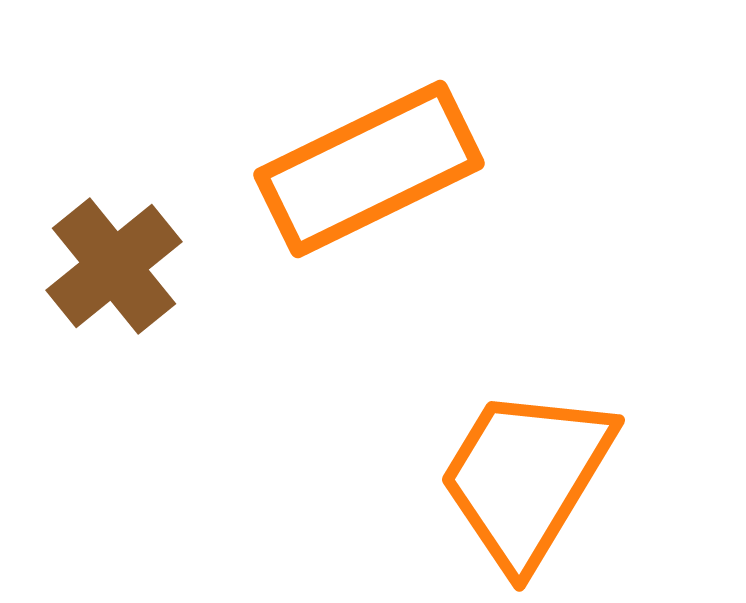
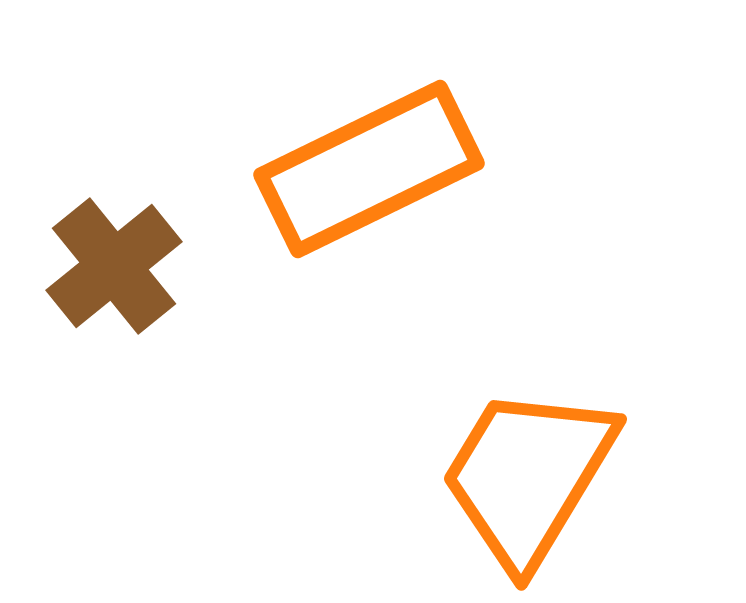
orange trapezoid: moved 2 px right, 1 px up
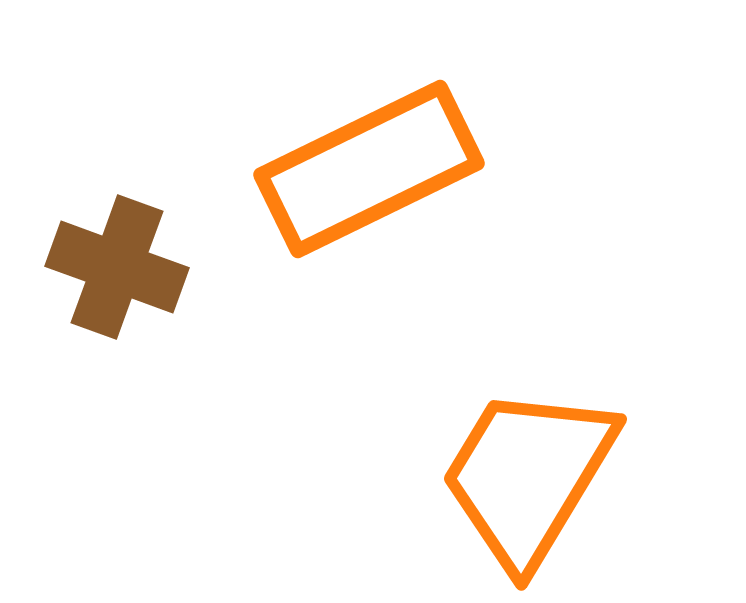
brown cross: moved 3 px right, 1 px down; rotated 31 degrees counterclockwise
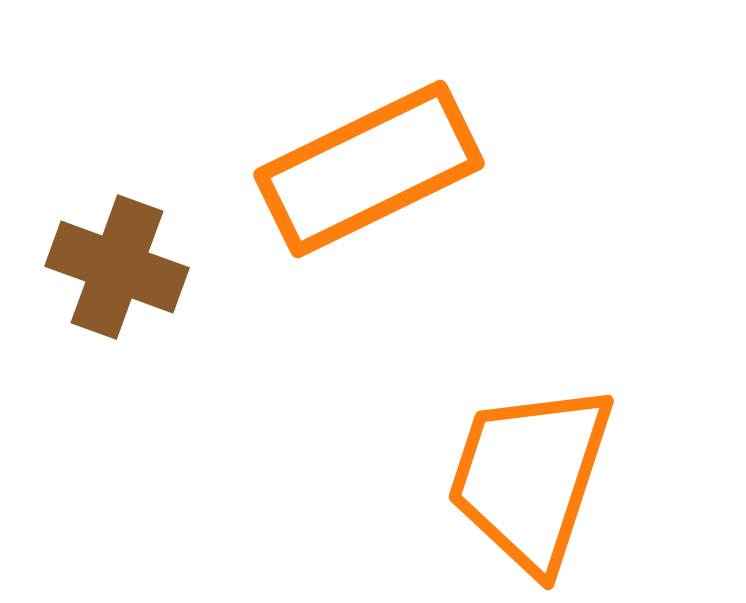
orange trapezoid: moved 2 px right, 1 px down; rotated 13 degrees counterclockwise
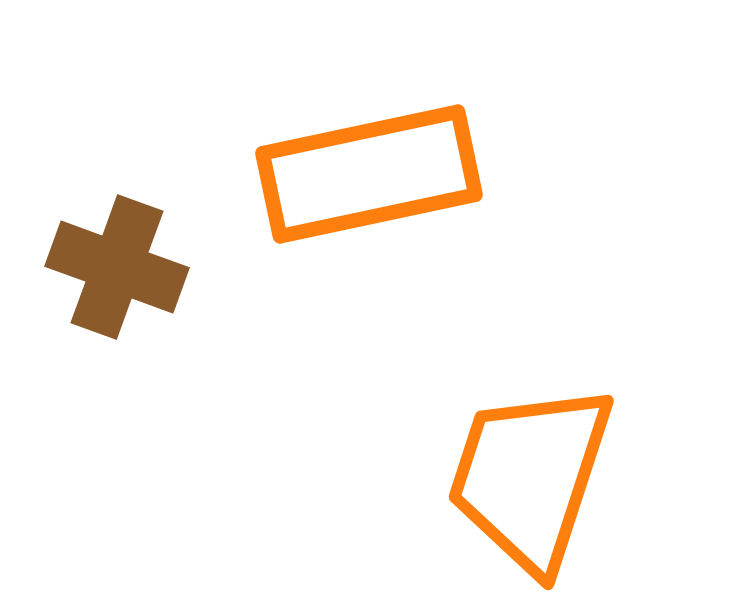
orange rectangle: moved 5 px down; rotated 14 degrees clockwise
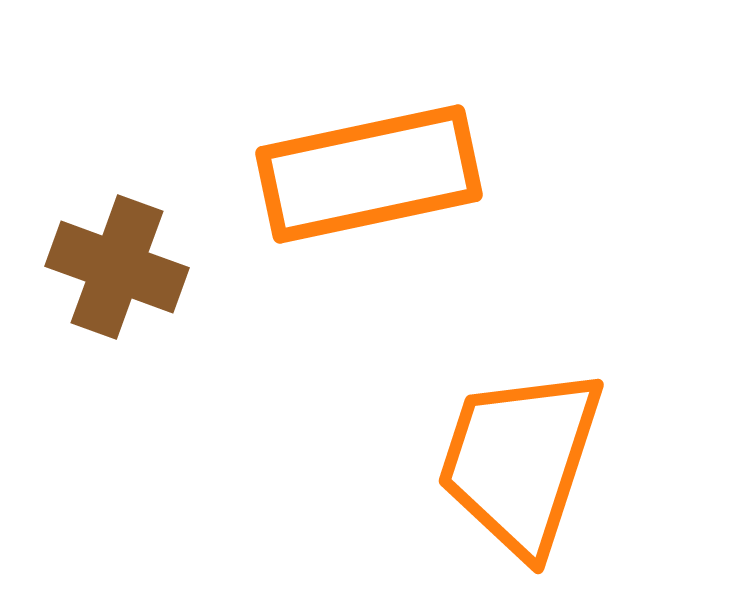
orange trapezoid: moved 10 px left, 16 px up
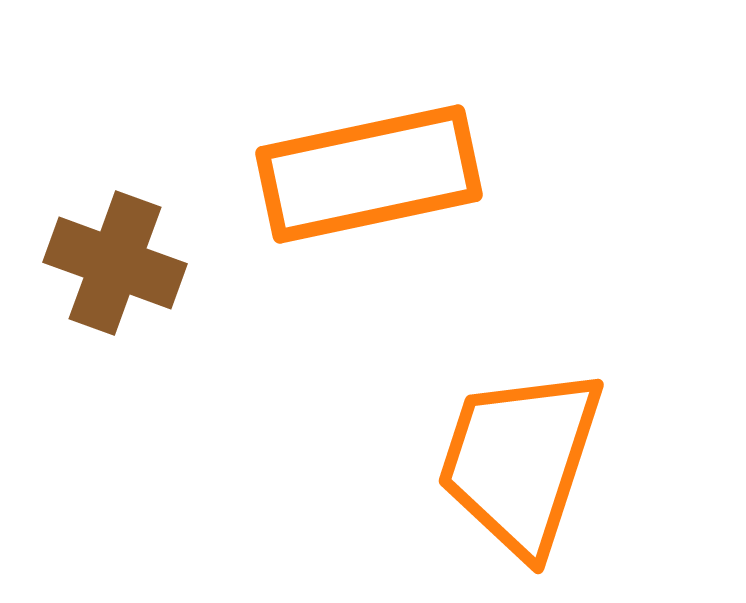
brown cross: moved 2 px left, 4 px up
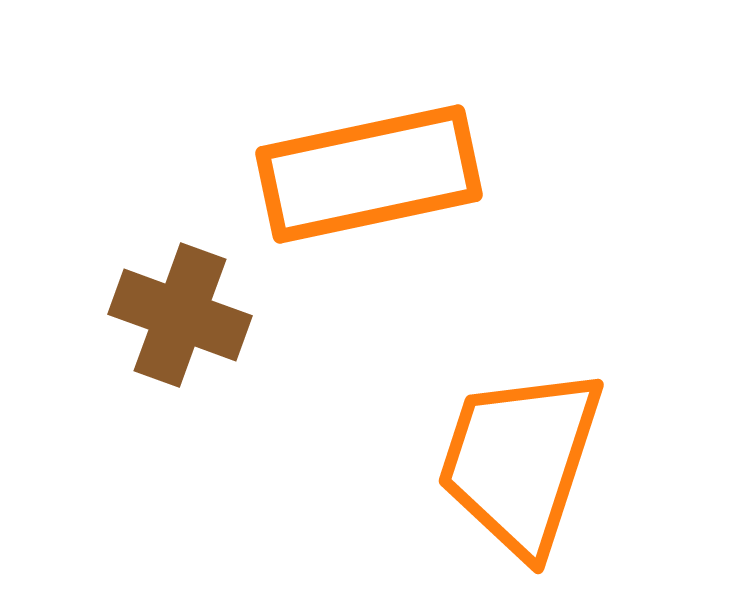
brown cross: moved 65 px right, 52 px down
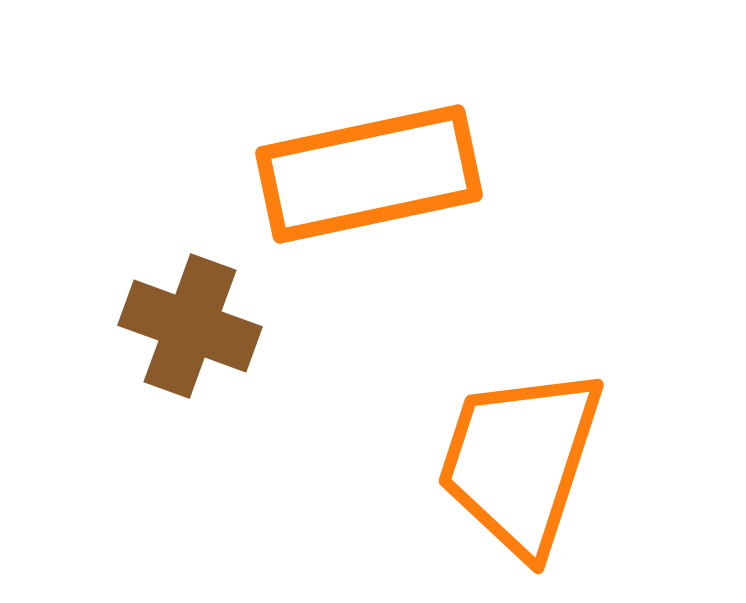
brown cross: moved 10 px right, 11 px down
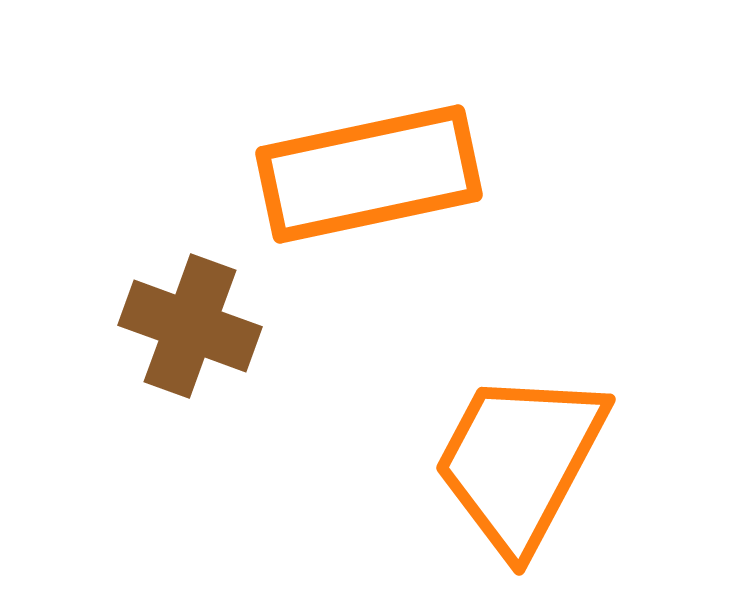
orange trapezoid: rotated 10 degrees clockwise
